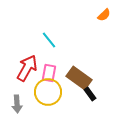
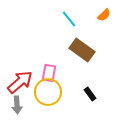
cyan line: moved 20 px right, 21 px up
red arrow: moved 7 px left, 14 px down; rotated 20 degrees clockwise
brown rectangle: moved 3 px right, 28 px up
gray arrow: moved 1 px down
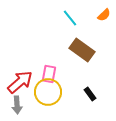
cyan line: moved 1 px right, 1 px up
pink rectangle: moved 1 px down
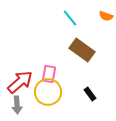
orange semicircle: moved 2 px right, 1 px down; rotated 64 degrees clockwise
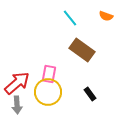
red arrow: moved 3 px left, 1 px down
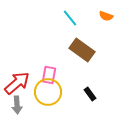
pink rectangle: moved 1 px down
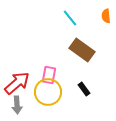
orange semicircle: rotated 64 degrees clockwise
black rectangle: moved 6 px left, 5 px up
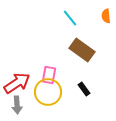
red arrow: rotated 8 degrees clockwise
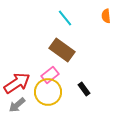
cyan line: moved 5 px left
brown rectangle: moved 20 px left
pink rectangle: moved 1 px right; rotated 42 degrees clockwise
gray arrow: rotated 54 degrees clockwise
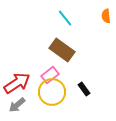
yellow circle: moved 4 px right
